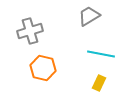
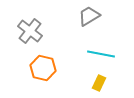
gray cross: rotated 35 degrees counterclockwise
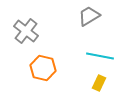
gray cross: moved 4 px left
cyan line: moved 1 px left, 2 px down
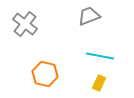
gray trapezoid: rotated 10 degrees clockwise
gray cross: moved 1 px left, 7 px up
orange hexagon: moved 2 px right, 6 px down
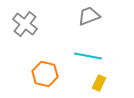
cyan line: moved 12 px left
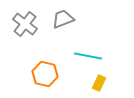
gray trapezoid: moved 26 px left, 3 px down
